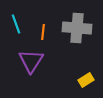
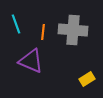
gray cross: moved 4 px left, 2 px down
purple triangle: rotated 40 degrees counterclockwise
yellow rectangle: moved 1 px right, 1 px up
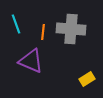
gray cross: moved 2 px left, 1 px up
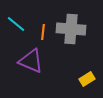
cyan line: rotated 30 degrees counterclockwise
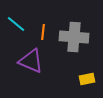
gray cross: moved 3 px right, 8 px down
yellow rectangle: rotated 21 degrees clockwise
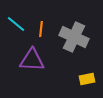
orange line: moved 2 px left, 3 px up
gray cross: rotated 20 degrees clockwise
purple triangle: moved 1 px right, 1 px up; rotated 20 degrees counterclockwise
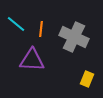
yellow rectangle: rotated 56 degrees counterclockwise
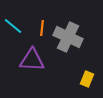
cyan line: moved 3 px left, 2 px down
orange line: moved 1 px right, 1 px up
gray cross: moved 6 px left
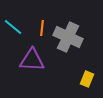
cyan line: moved 1 px down
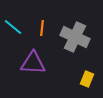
gray cross: moved 7 px right
purple triangle: moved 1 px right, 3 px down
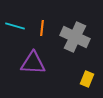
cyan line: moved 2 px right, 1 px up; rotated 24 degrees counterclockwise
